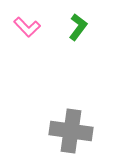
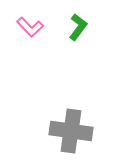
pink L-shape: moved 3 px right
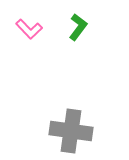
pink L-shape: moved 1 px left, 2 px down
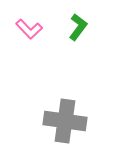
gray cross: moved 6 px left, 10 px up
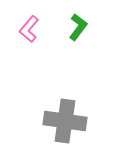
pink L-shape: rotated 84 degrees clockwise
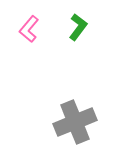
gray cross: moved 10 px right, 1 px down; rotated 30 degrees counterclockwise
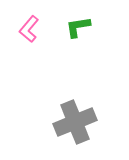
green L-shape: rotated 136 degrees counterclockwise
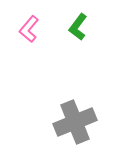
green L-shape: rotated 44 degrees counterclockwise
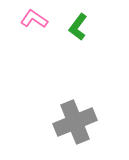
pink L-shape: moved 5 px right, 10 px up; rotated 84 degrees clockwise
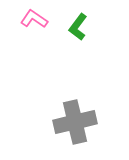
gray cross: rotated 9 degrees clockwise
